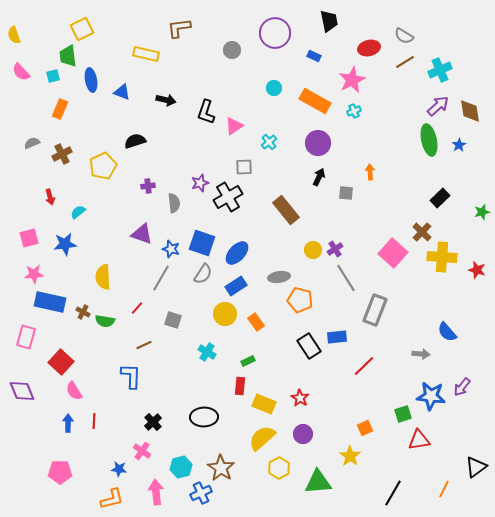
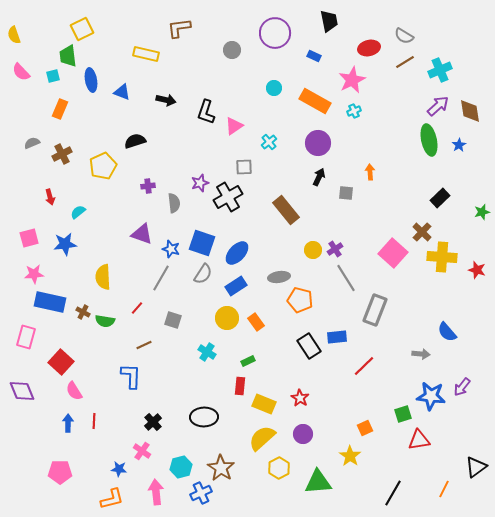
yellow circle at (225, 314): moved 2 px right, 4 px down
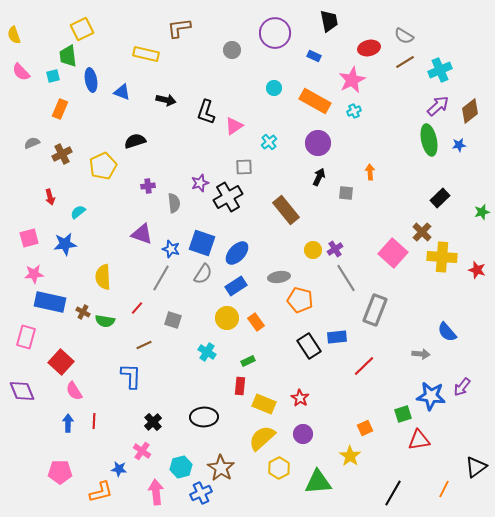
brown diamond at (470, 111): rotated 60 degrees clockwise
blue star at (459, 145): rotated 24 degrees clockwise
orange L-shape at (112, 499): moved 11 px left, 7 px up
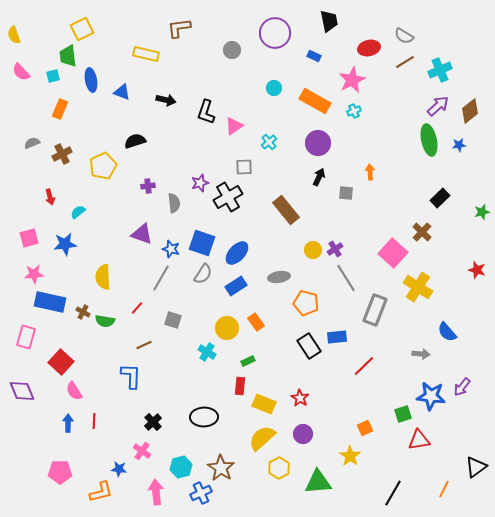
yellow cross at (442, 257): moved 24 px left, 30 px down; rotated 28 degrees clockwise
orange pentagon at (300, 300): moved 6 px right, 3 px down
yellow circle at (227, 318): moved 10 px down
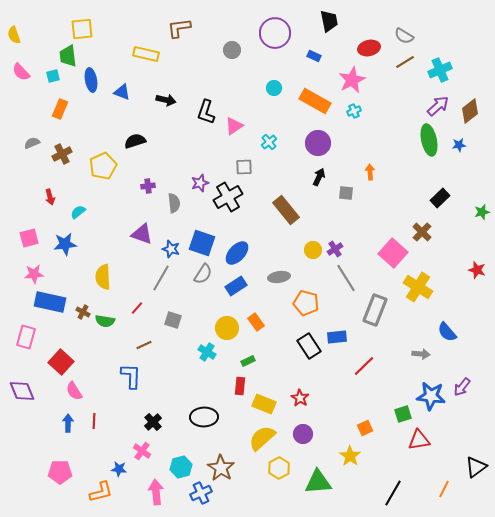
yellow square at (82, 29): rotated 20 degrees clockwise
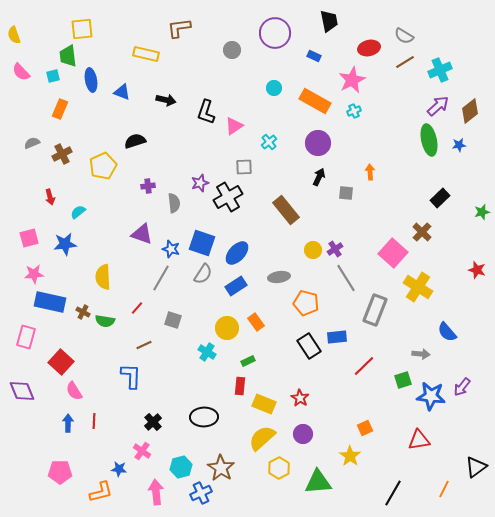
green square at (403, 414): moved 34 px up
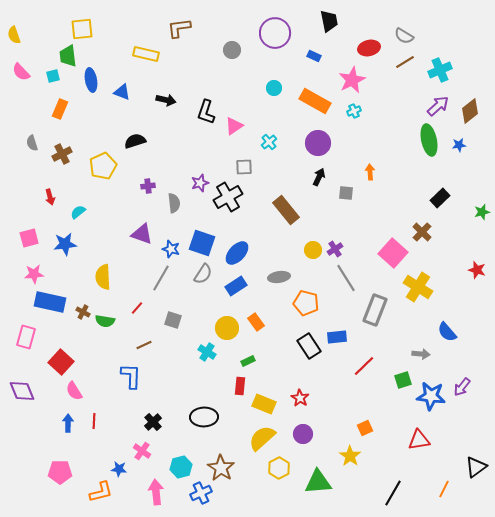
gray semicircle at (32, 143): rotated 84 degrees counterclockwise
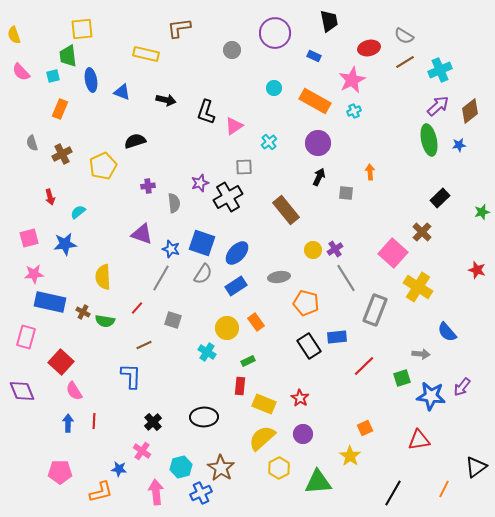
green square at (403, 380): moved 1 px left, 2 px up
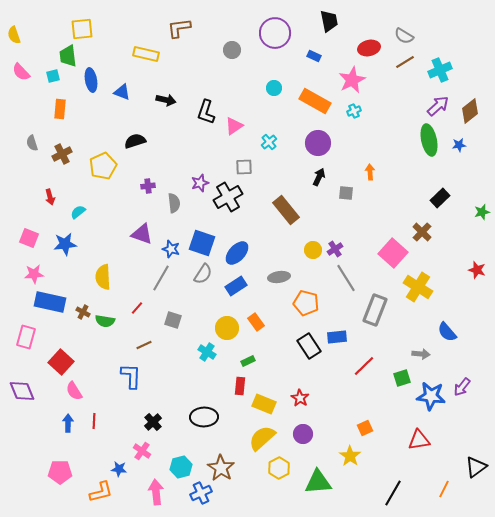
orange rectangle at (60, 109): rotated 18 degrees counterclockwise
pink square at (29, 238): rotated 36 degrees clockwise
